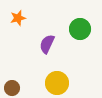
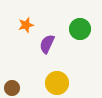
orange star: moved 8 px right, 7 px down
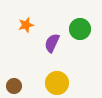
purple semicircle: moved 5 px right, 1 px up
brown circle: moved 2 px right, 2 px up
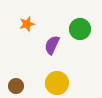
orange star: moved 1 px right, 1 px up
purple semicircle: moved 2 px down
brown circle: moved 2 px right
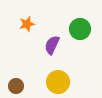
yellow circle: moved 1 px right, 1 px up
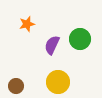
green circle: moved 10 px down
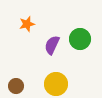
yellow circle: moved 2 px left, 2 px down
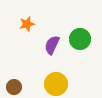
brown circle: moved 2 px left, 1 px down
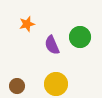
green circle: moved 2 px up
purple semicircle: rotated 48 degrees counterclockwise
brown circle: moved 3 px right, 1 px up
